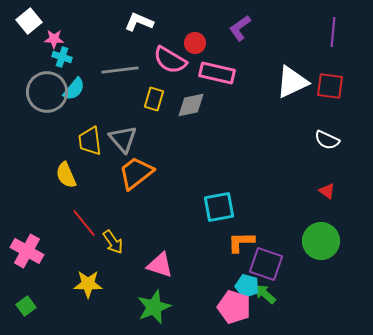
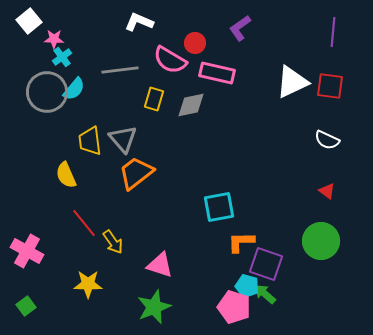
cyan cross: rotated 36 degrees clockwise
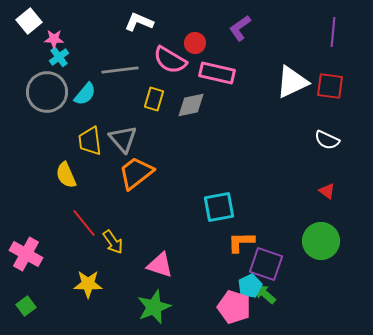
cyan cross: moved 3 px left
cyan semicircle: moved 11 px right, 5 px down
pink cross: moved 1 px left, 3 px down
cyan pentagon: moved 3 px right; rotated 30 degrees clockwise
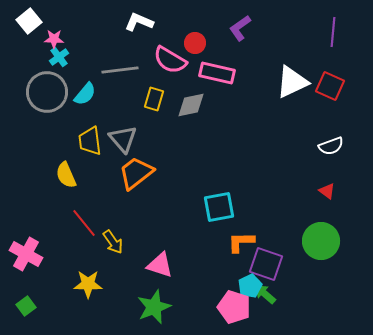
red square: rotated 16 degrees clockwise
white semicircle: moved 4 px right, 6 px down; rotated 45 degrees counterclockwise
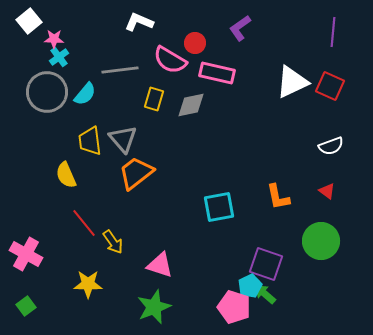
orange L-shape: moved 37 px right, 45 px up; rotated 100 degrees counterclockwise
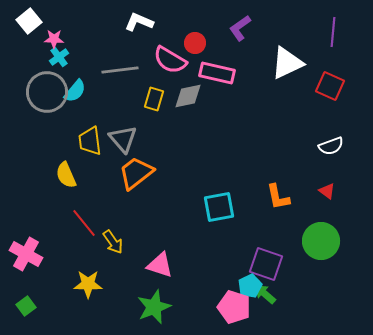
white triangle: moved 5 px left, 19 px up
cyan semicircle: moved 10 px left, 3 px up
gray diamond: moved 3 px left, 9 px up
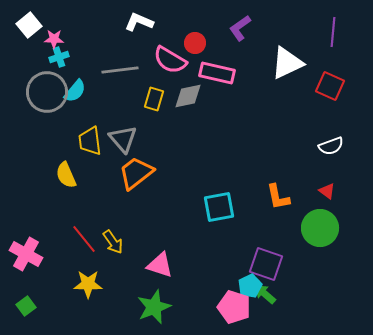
white square: moved 4 px down
cyan cross: rotated 18 degrees clockwise
red line: moved 16 px down
green circle: moved 1 px left, 13 px up
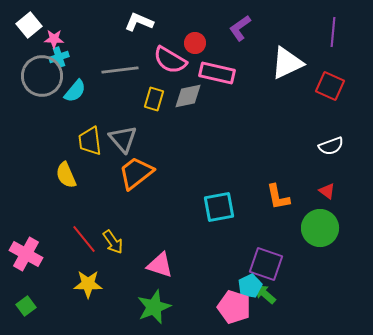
gray circle: moved 5 px left, 16 px up
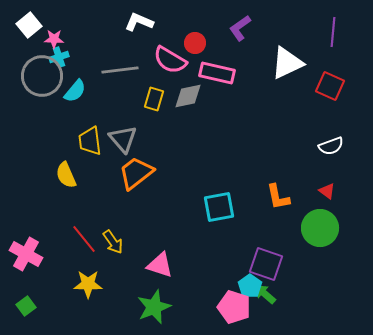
cyan pentagon: rotated 10 degrees counterclockwise
